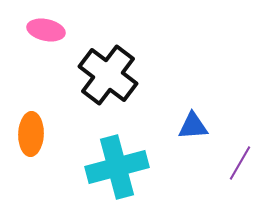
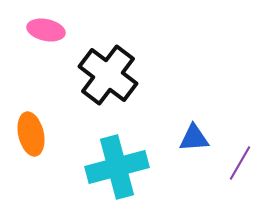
blue triangle: moved 1 px right, 12 px down
orange ellipse: rotated 15 degrees counterclockwise
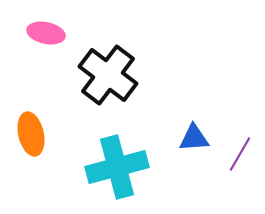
pink ellipse: moved 3 px down
purple line: moved 9 px up
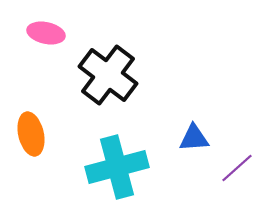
purple line: moved 3 px left, 14 px down; rotated 18 degrees clockwise
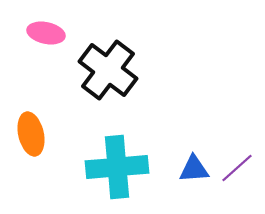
black cross: moved 5 px up
blue triangle: moved 31 px down
cyan cross: rotated 10 degrees clockwise
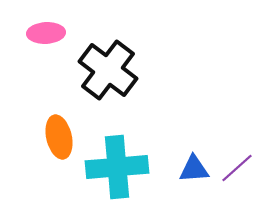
pink ellipse: rotated 15 degrees counterclockwise
orange ellipse: moved 28 px right, 3 px down
